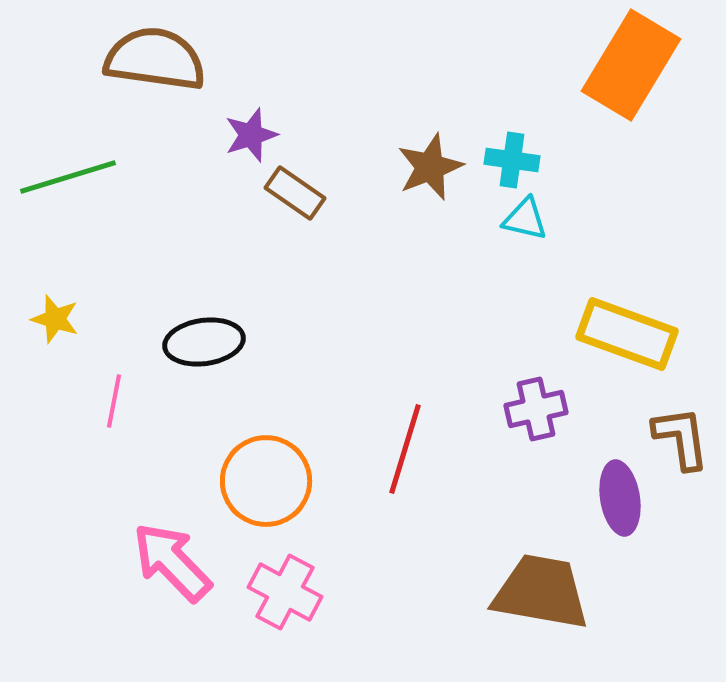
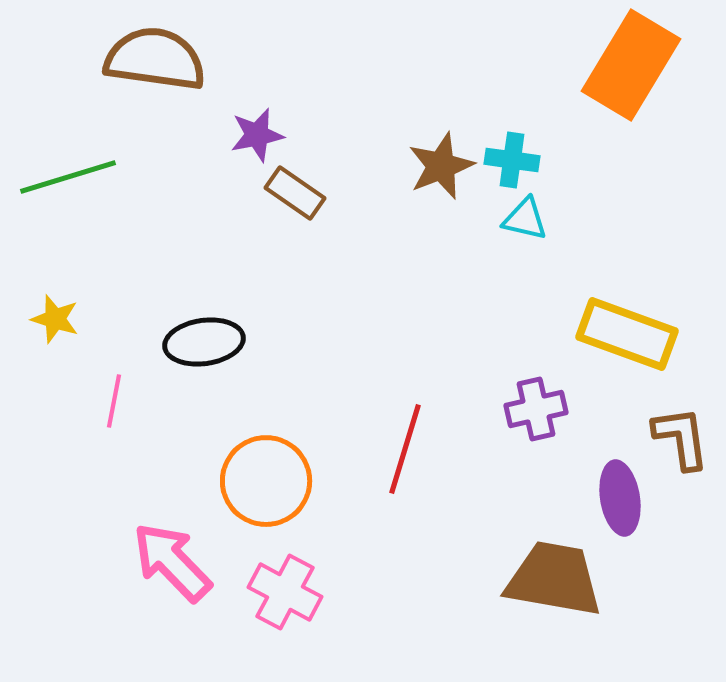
purple star: moved 6 px right; rotated 6 degrees clockwise
brown star: moved 11 px right, 1 px up
brown trapezoid: moved 13 px right, 13 px up
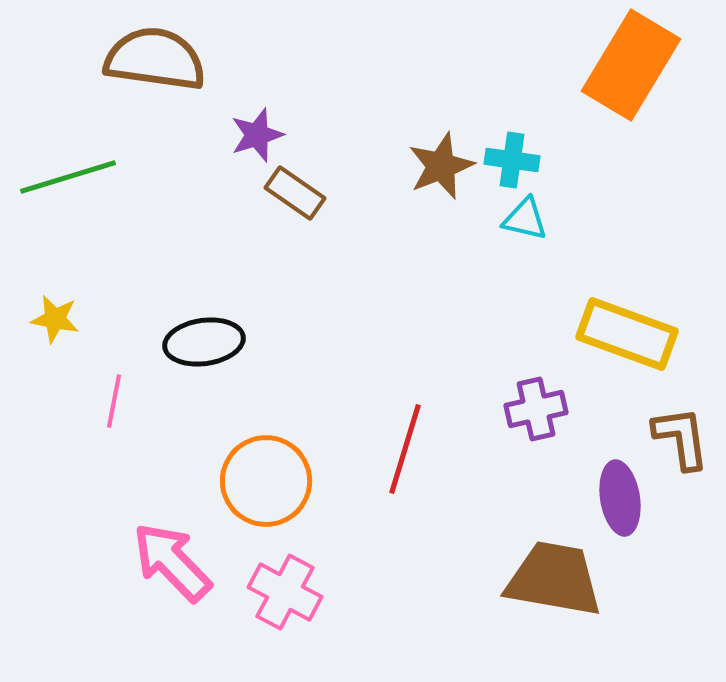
purple star: rotated 6 degrees counterclockwise
yellow star: rotated 6 degrees counterclockwise
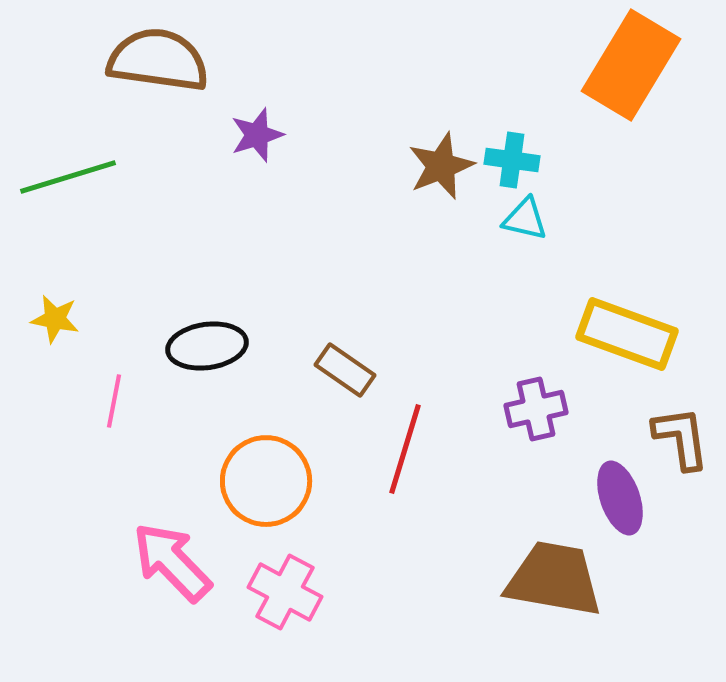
brown semicircle: moved 3 px right, 1 px down
brown rectangle: moved 50 px right, 177 px down
black ellipse: moved 3 px right, 4 px down
purple ellipse: rotated 10 degrees counterclockwise
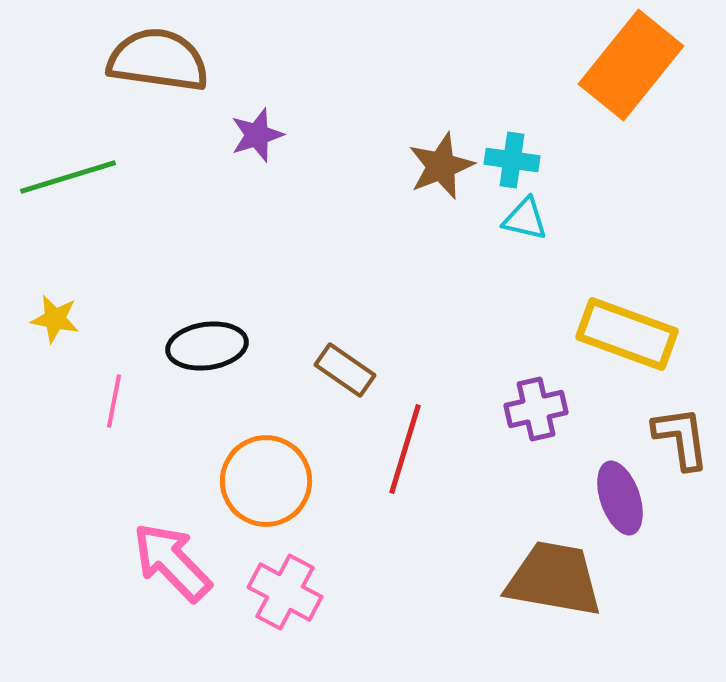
orange rectangle: rotated 8 degrees clockwise
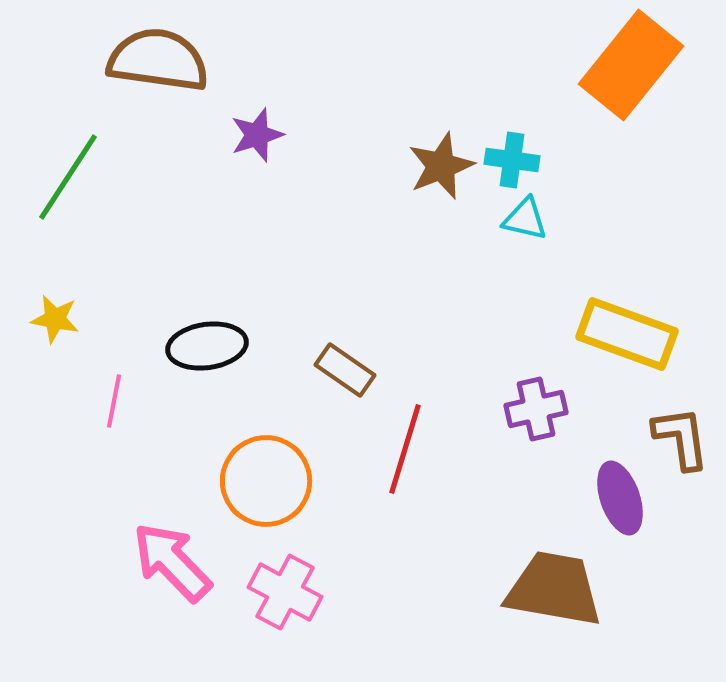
green line: rotated 40 degrees counterclockwise
brown trapezoid: moved 10 px down
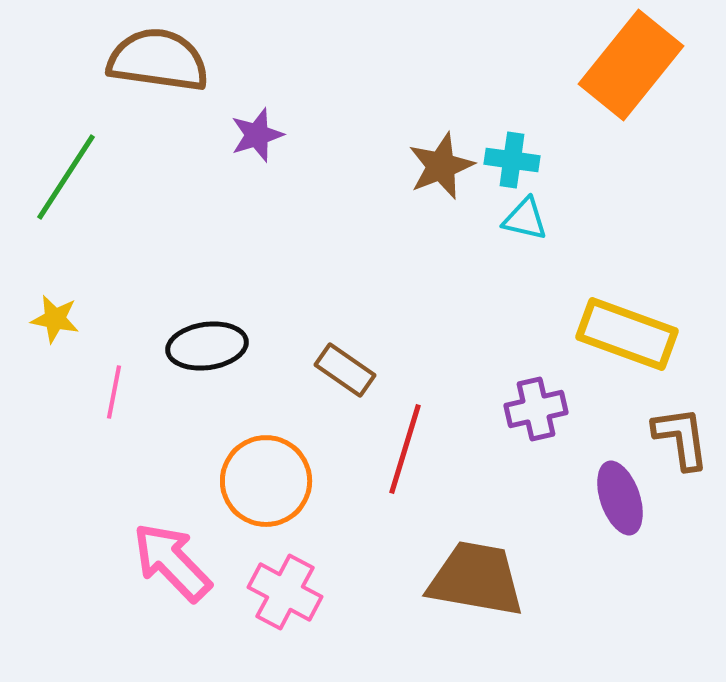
green line: moved 2 px left
pink line: moved 9 px up
brown trapezoid: moved 78 px left, 10 px up
